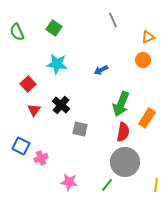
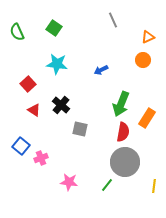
red triangle: rotated 32 degrees counterclockwise
blue square: rotated 12 degrees clockwise
yellow line: moved 2 px left, 1 px down
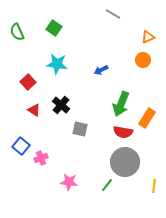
gray line: moved 6 px up; rotated 35 degrees counterclockwise
red square: moved 2 px up
red semicircle: rotated 90 degrees clockwise
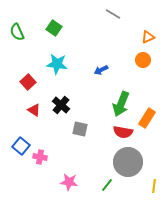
pink cross: moved 1 px left, 1 px up; rotated 32 degrees clockwise
gray circle: moved 3 px right
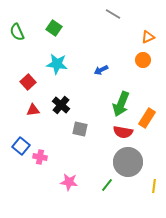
red triangle: moved 1 px left; rotated 40 degrees counterclockwise
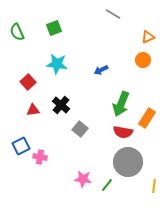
green square: rotated 35 degrees clockwise
gray square: rotated 28 degrees clockwise
blue square: rotated 24 degrees clockwise
pink star: moved 14 px right, 3 px up
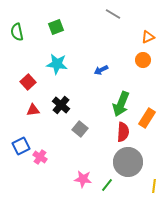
green square: moved 2 px right, 1 px up
green semicircle: rotated 12 degrees clockwise
red semicircle: rotated 96 degrees counterclockwise
pink cross: rotated 24 degrees clockwise
